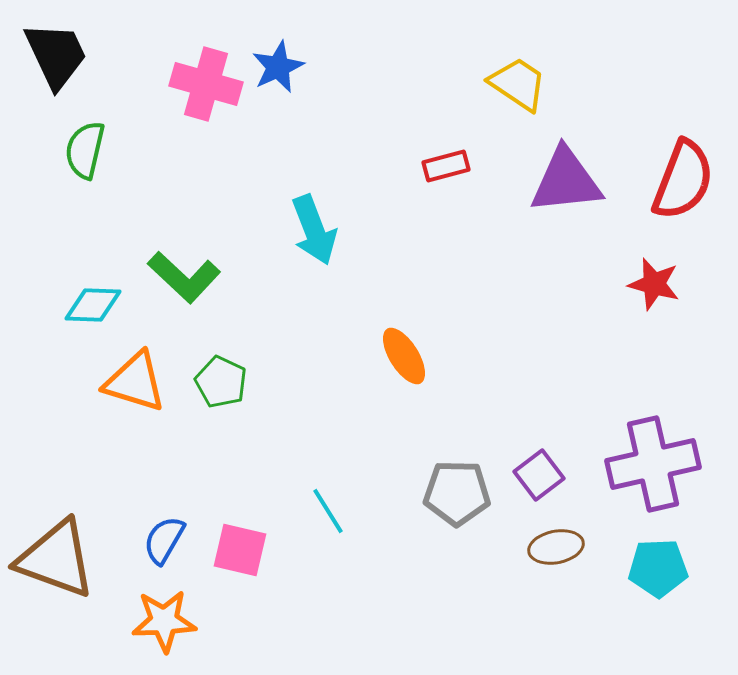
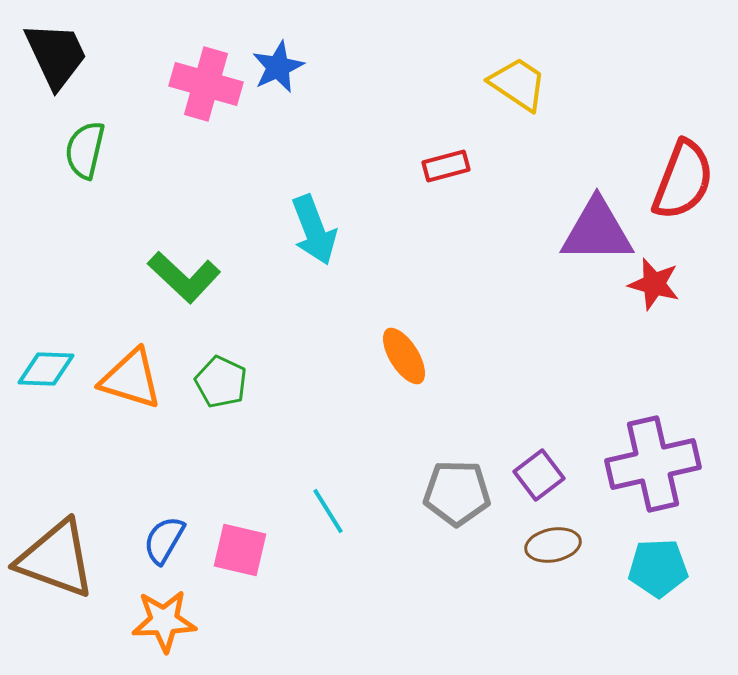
purple triangle: moved 31 px right, 50 px down; rotated 6 degrees clockwise
cyan diamond: moved 47 px left, 64 px down
orange triangle: moved 4 px left, 3 px up
brown ellipse: moved 3 px left, 2 px up
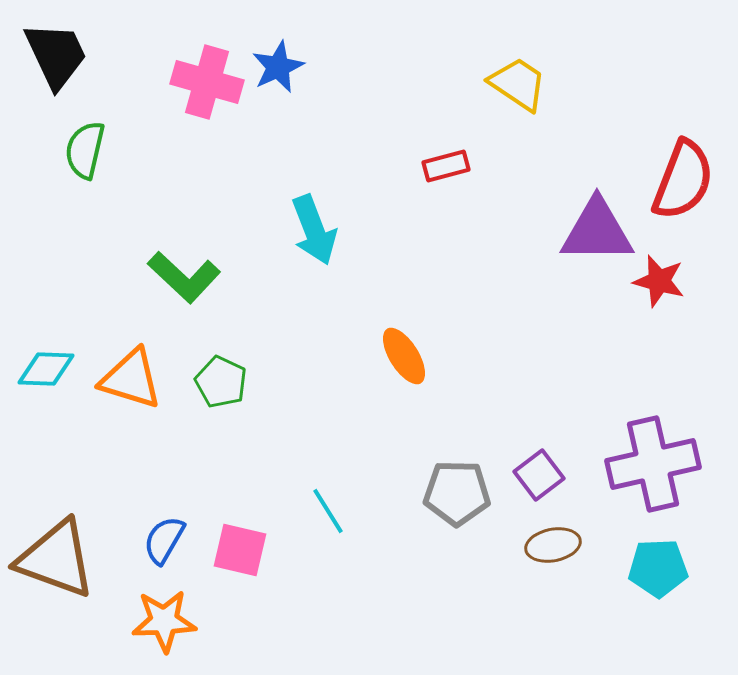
pink cross: moved 1 px right, 2 px up
red star: moved 5 px right, 3 px up
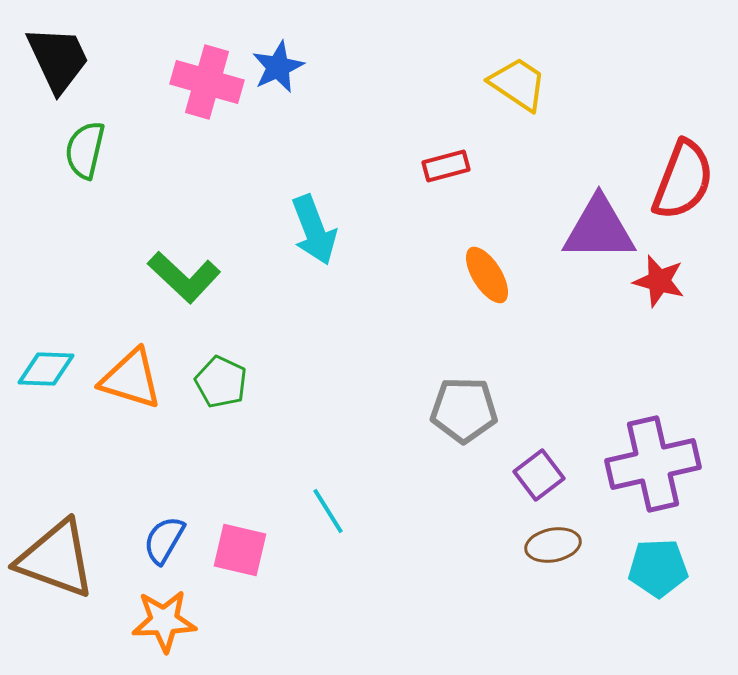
black trapezoid: moved 2 px right, 4 px down
purple triangle: moved 2 px right, 2 px up
orange ellipse: moved 83 px right, 81 px up
gray pentagon: moved 7 px right, 83 px up
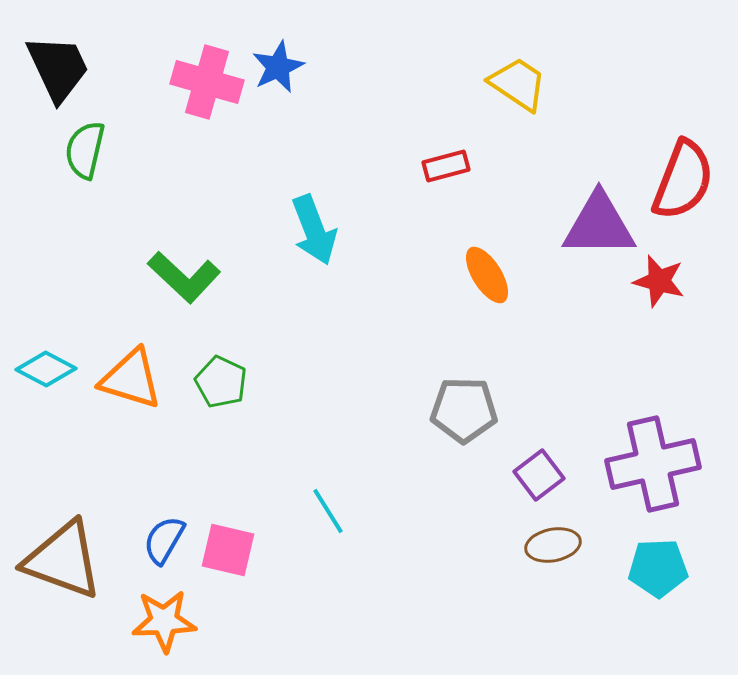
black trapezoid: moved 9 px down
purple triangle: moved 4 px up
cyan diamond: rotated 26 degrees clockwise
pink square: moved 12 px left
brown triangle: moved 7 px right, 1 px down
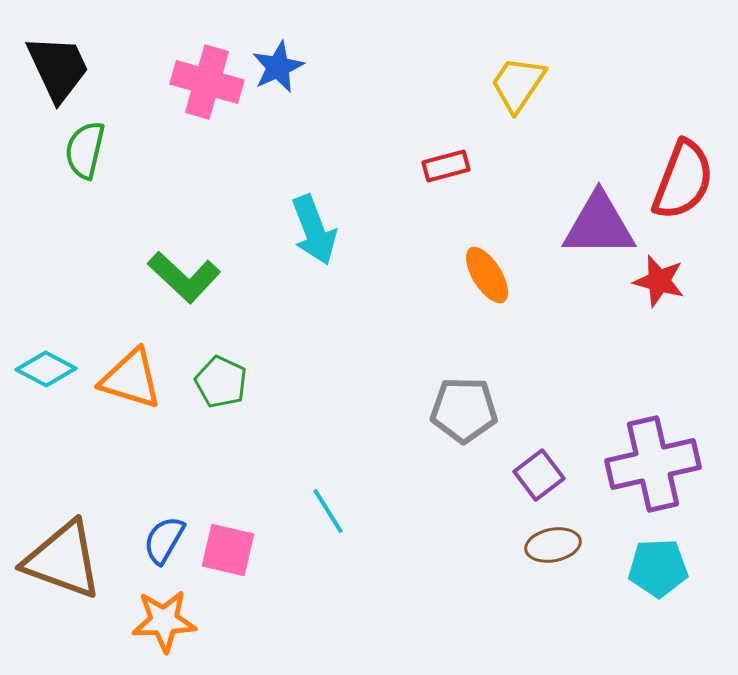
yellow trapezoid: rotated 90 degrees counterclockwise
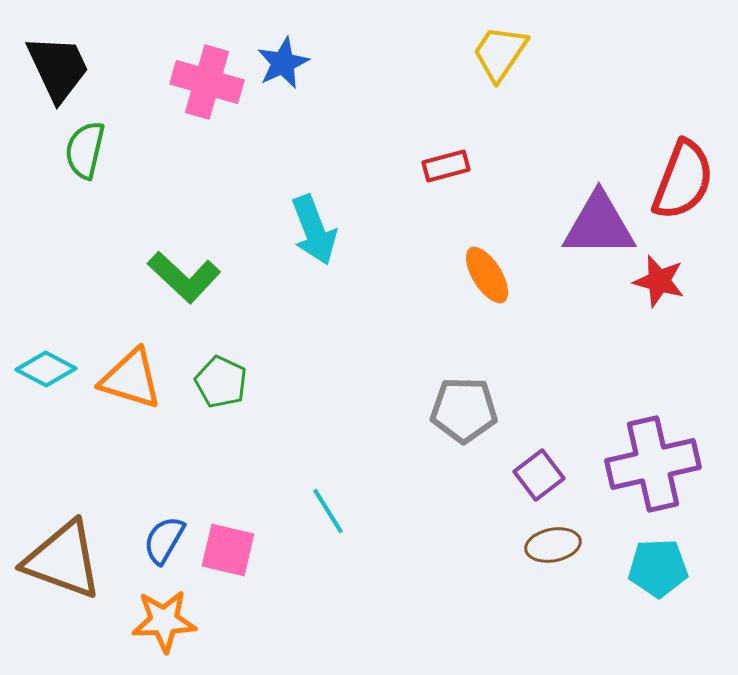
blue star: moved 5 px right, 4 px up
yellow trapezoid: moved 18 px left, 31 px up
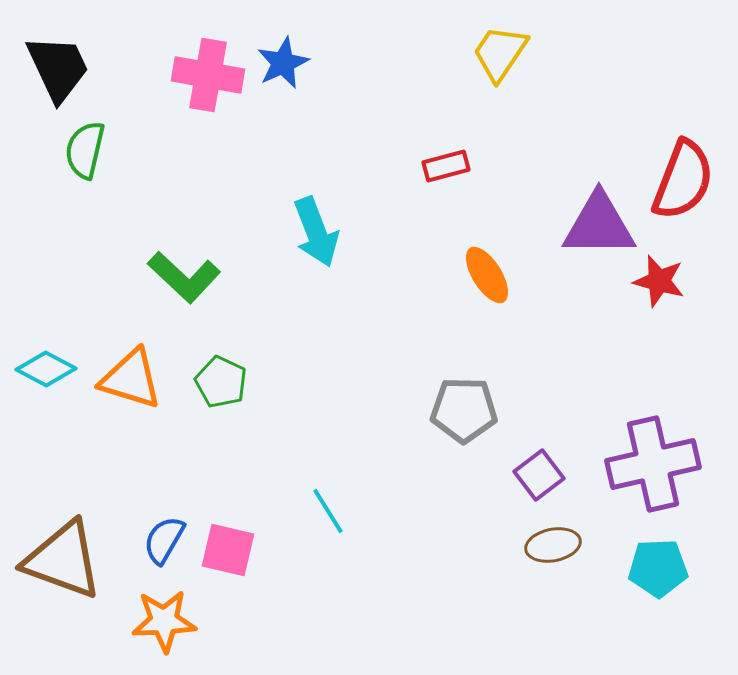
pink cross: moved 1 px right, 7 px up; rotated 6 degrees counterclockwise
cyan arrow: moved 2 px right, 2 px down
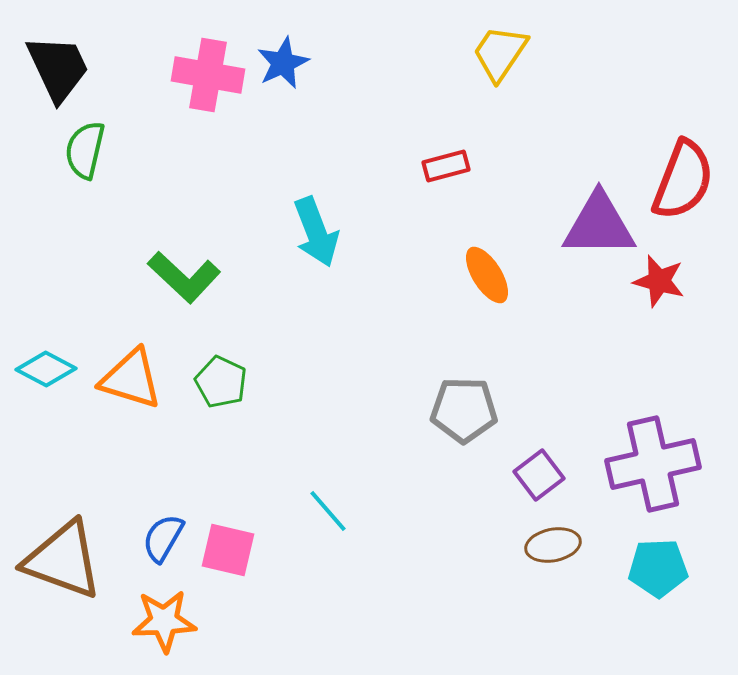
cyan line: rotated 9 degrees counterclockwise
blue semicircle: moved 1 px left, 2 px up
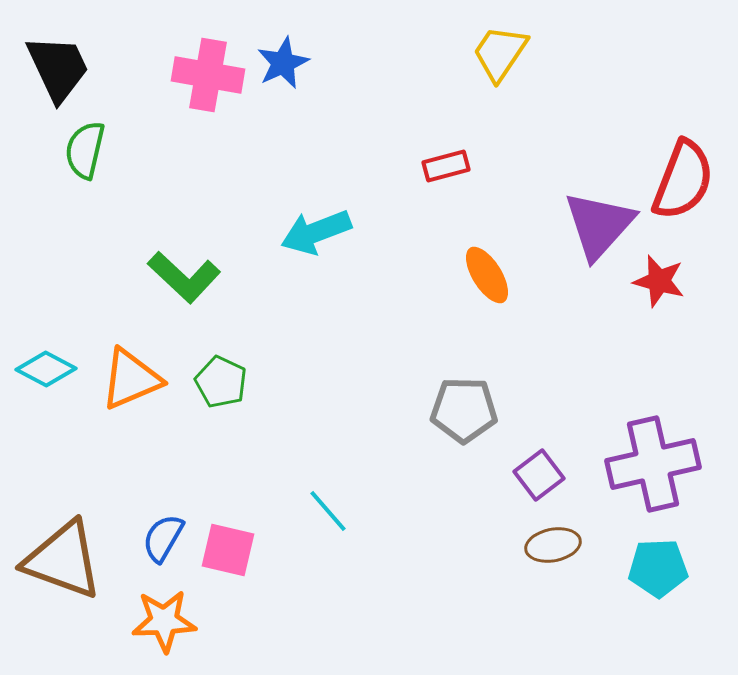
purple triangle: rotated 48 degrees counterclockwise
cyan arrow: rotated 90 degrees clockwise
orange triangle: rotated 40 degrees counterclockwise
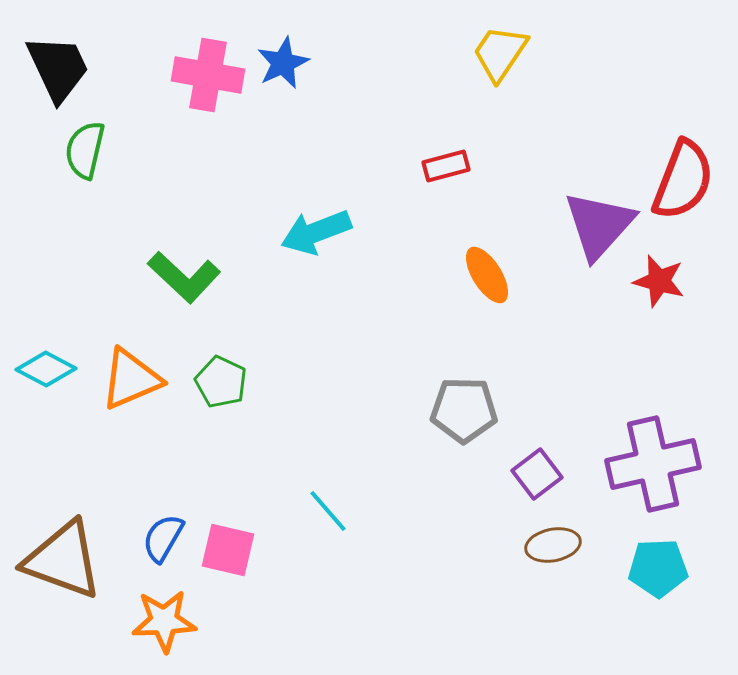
purple square: moved 2 px left, 1 px up
